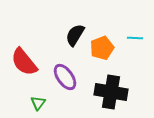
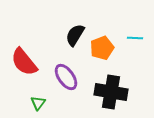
purple ellipse: moved 1 px right
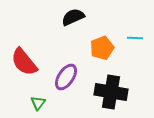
black semicircle: moved 2 px left, 18 px up; rotated 35 degrees clockwise
purple ellipse: rotated 68 degrees clockwise
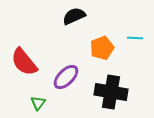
black semicircle: moved 1 px right, 1 px up
purple ellipse: rotated 12 degrees clockwise
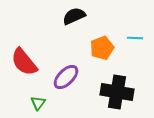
black cross: moved 6 px right
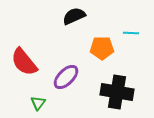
cyan line: moved 4 px left, 5 px up
orange pentagon: rotated 20 degrees clockwise
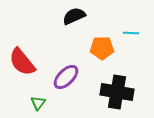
red semicircle: moved 2 px left
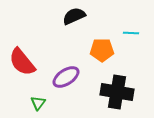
orange pentagon: moved 2 px down
purple ellipse: rotated 12 degrees clockwise
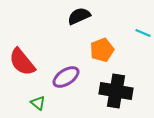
black semicircle: moved 5 px right
cyan line: moved 12 px right; rotated 21 degrees clockwise
orange pentagon: rotated 20 degrees counterclockwise
black cross: moved 1 px left, 1 px up
green triangle: rotated 28 degrees counterclockwise
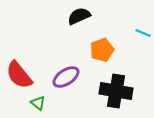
red semicircle: moved 3 px left, 13 px down
